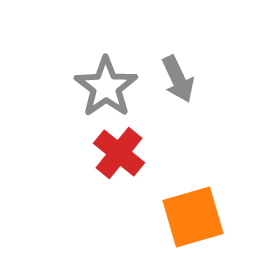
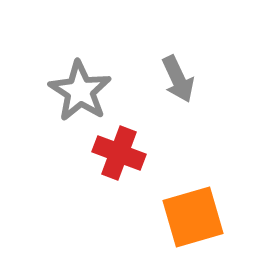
gray star: moved 26 px left, 4 px down; rotated 4 degrees counterclockwise
red cross: rotated 18 degrees counterclockwise
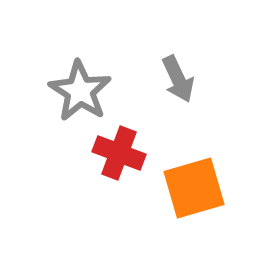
orange square: moved 1 px right, 29 px up
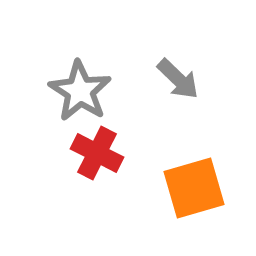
gray arrow: rotated 21 degrees counterclockwise
red cross: moved 22 px left; rotated 6 degrees clockwise
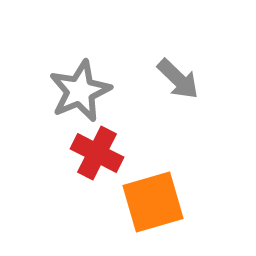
gray star: rotated 16 degrees clockwise
orange square: moved 41 px left, 14 px down
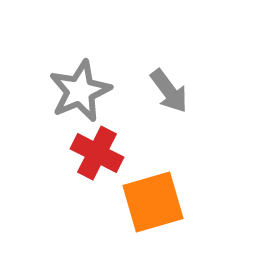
gray arrow: moved 9 px left, 12 px down; rotated 9 degrees clockwise
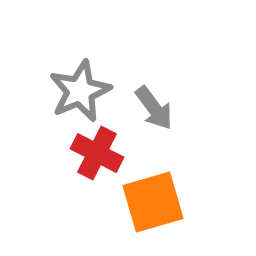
gray arrow: moved 15 px left, 17 px down
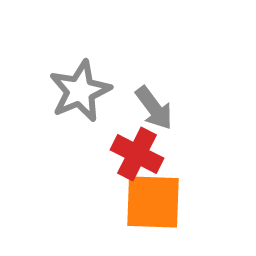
red cross: moved 40 px right, 1 px down
orange square: rotated 18 degrees clockwise
